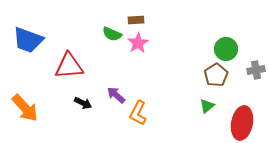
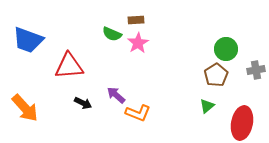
orange L-shape: rotated 95 degrees counterclockwise
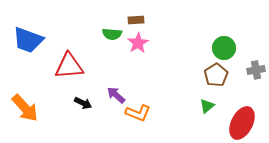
green semicircle: rotated 18 degrees counterclockwise
green circle: moved 2 px left, 1 px up
red ellipse: rotated 16 degrees clockwise
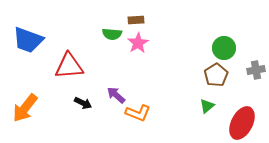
orange arrow: rotated 80 degrees clockwise
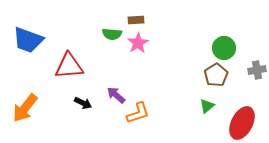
gray cross: moved 1 px right
orange L-shape: rotated 40 degrees counterclockwise
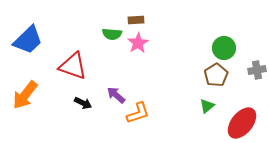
blue trapezoid: rotated 64 degrees counterclockwise
red triangle: moved 4 px right; rotated 24 degrees clockwise
orange arrow: moved 13 px up
red ellipse: rotated 12 degrees clockwise
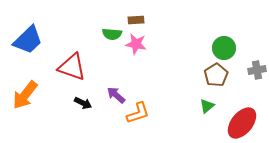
pink star: moved 2 px left, 1 px down; rotated 30 degrees counterclockwise
red triangle: moved 1 px left, 1 px down
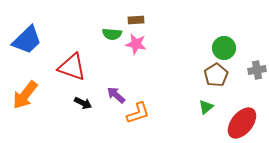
blue trapezoid: moved 1 px left
green triangle: moved 1 px left, 1 px down
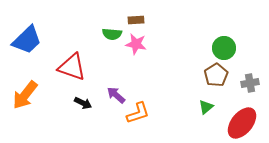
gray cross: moved 7 px left, 13 px down
